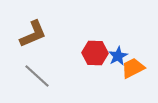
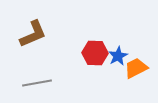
orange trapezoid: moved 3 px right
gray line: moved 7 px down; rotated 52 degrees counterclockwise
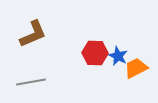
blue star: rotated 18 degrees counterclockwise
gray line: moved 6 px left, 1 px up
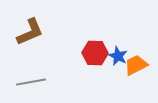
brown L-shape: moved 3 px left, 2 px up
orange trapezoid: moved 3 px up
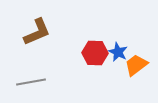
brown L-shape: moved 7 px right
blue star: moved 4 px up
orange trapezoid: rotated 10 degrees counterclockwise
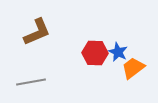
orange trapezoid: moved 3 px left, 3 px down
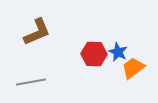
red hexagon: moved 1 px left, 1 px down
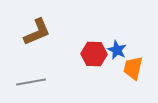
blue star: moved 1 px left, 2 px up
orange trapezoid: rotated 40 degrees counterclockwise
